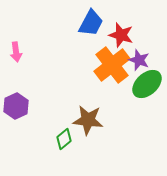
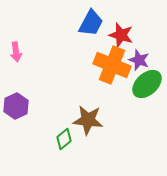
orange cross: rotated 30 degrees counterclockwise
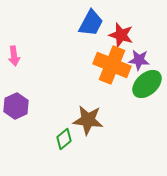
pink arrow: moved 2 px left, 4 px down
purple star: rotated 15 degrees counterclockwise
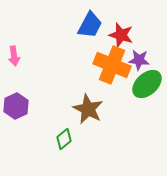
blue trapezoid: moved 1 px left, 2 px down
brown star: moved 11 px up; rotated 20 degrees clockwise
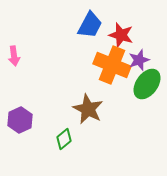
purple star: rotated 25 degrees counterclockwise
green ellipse: rotated 12 degrees counterclockwise
purple hexagon: moved 4 px right, 14 px down
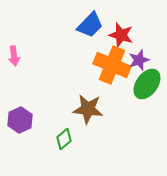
blue trapezoid: rotated 16 degrees clockwise
brown star: rotated 20 degrees counterclockwise
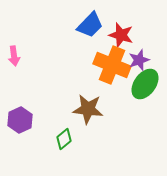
green ellipse: moved 2 px left
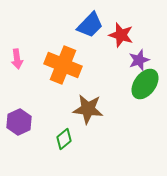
pink arrow: moved 3 px right, 3 px down
orange cross: moved 49 px left
purple hexagon: moved 1 px left, 2 px down
